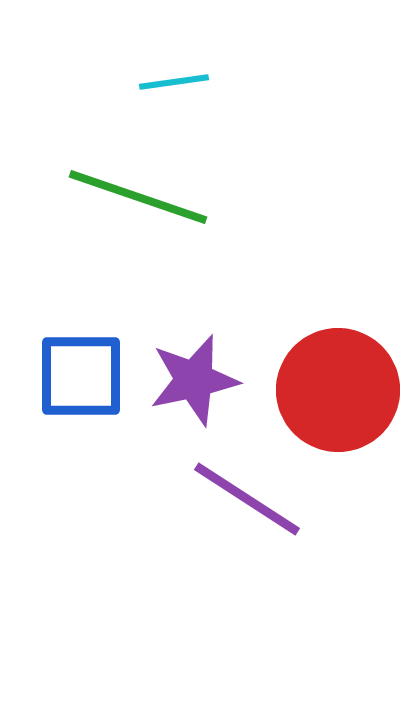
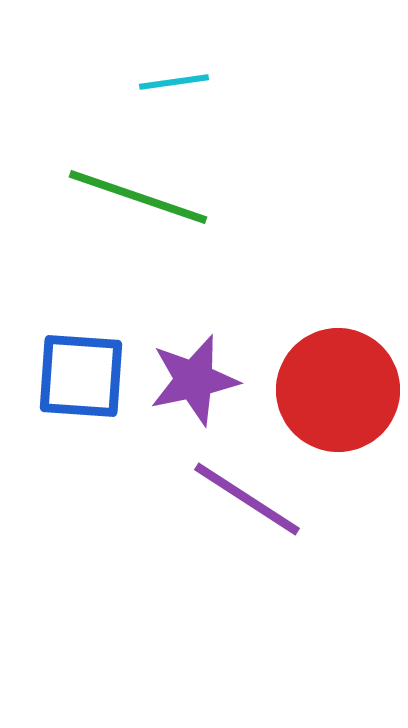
blue square: rotated 4 degrees clockwise
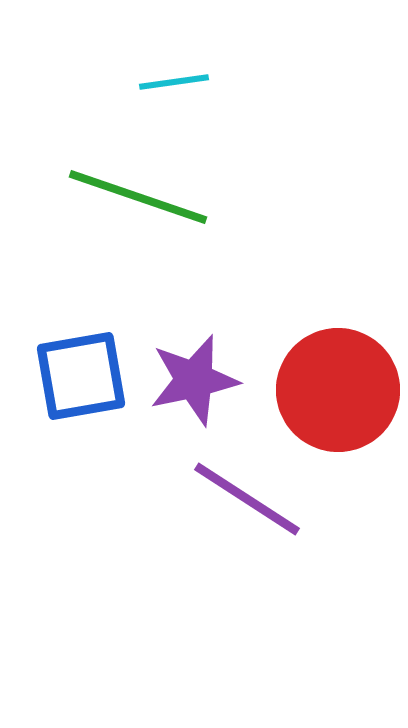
blue square: rotated 14 degrees counterclockwise
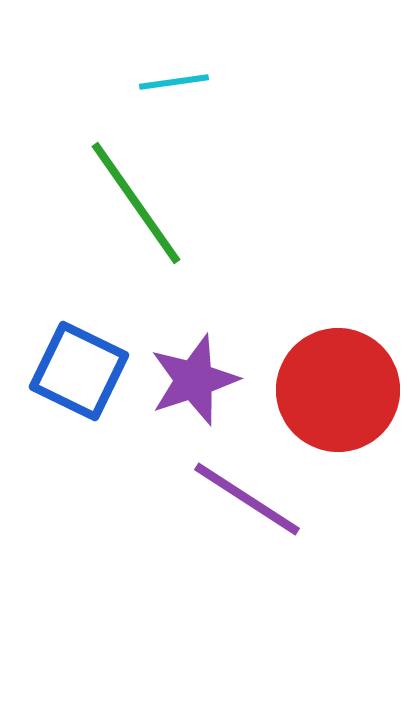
green line: moved 2 px left, 6 px down; rotated 36 degrees clockwise
blue square: moved 2 px left, 5 px up; rotated 36 degrees clockwise
purple star: rotated 6 degrees counterclockwise
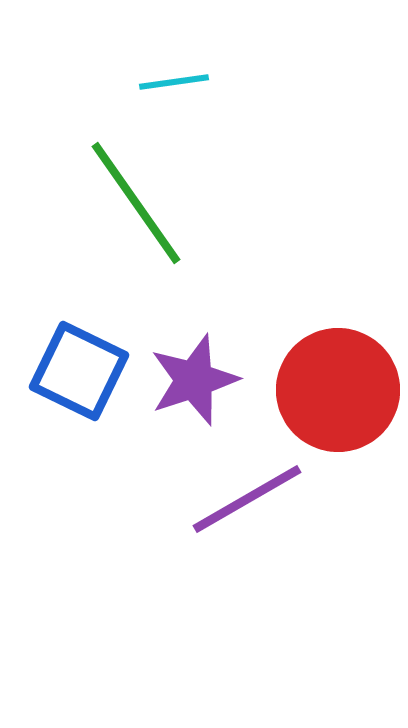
purple line: rotated 63 degrees counterclockwise
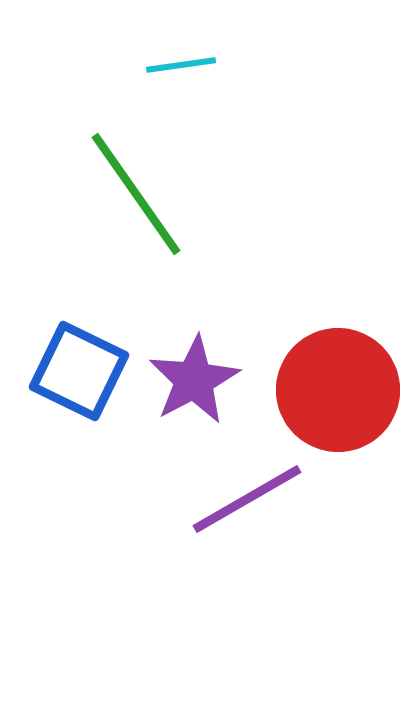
cyan line: moved 7 px right, 17 px up
green line: moved 9 px up
purple star: rotated 10 degrees counterclockwise
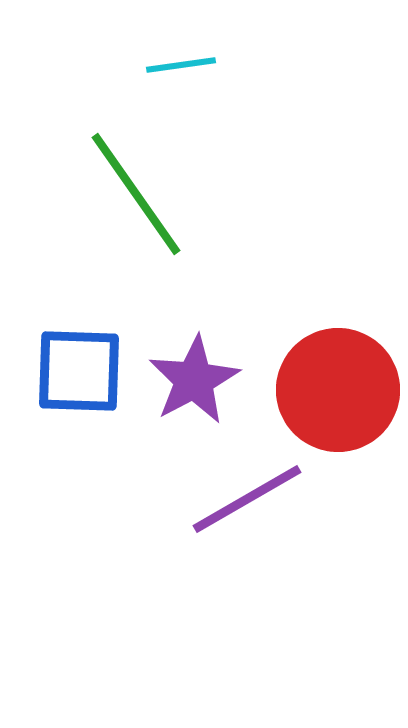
blue square: rotated 24 degrees counterclockwise
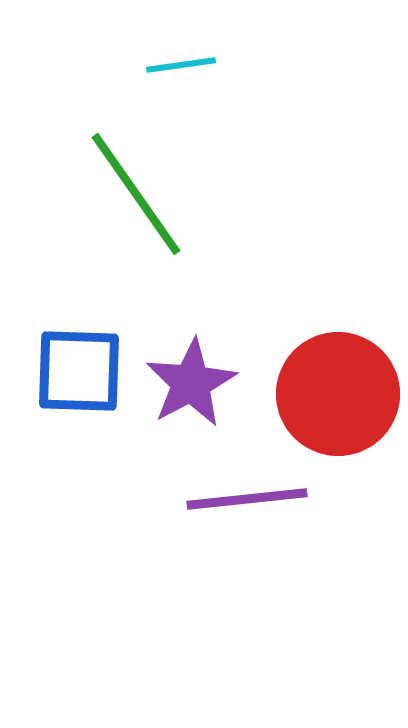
purple star: moved 3 px left, 3 px down
red circle: moved 4 px down
purple line: rotated 24 degrees clockwise
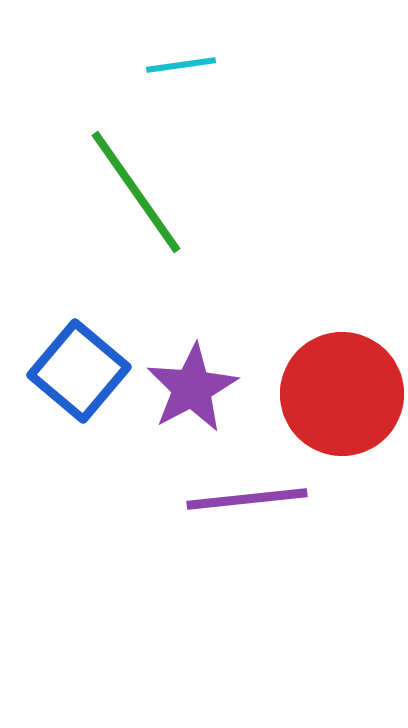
green line: moved 2 px up
blue square: rotated 38 degrees clockwise
purple star: moved 1 px right, 5 px down
red circle: moved 4 px right
